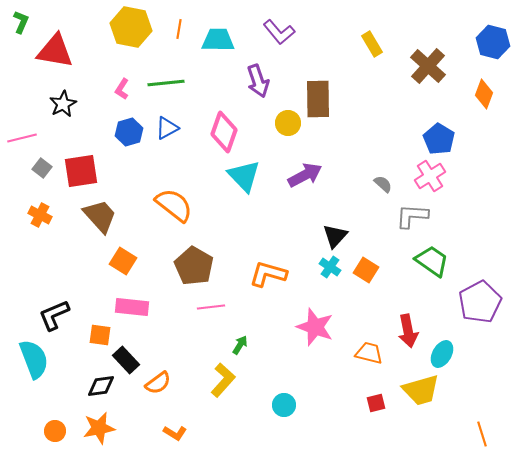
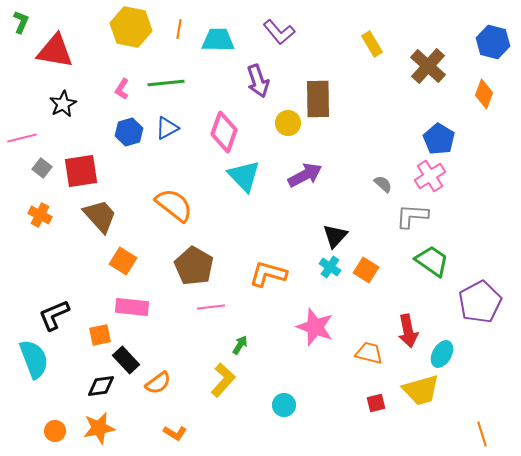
orange square at (100, 335): rotated 20 degrees counterclockwise
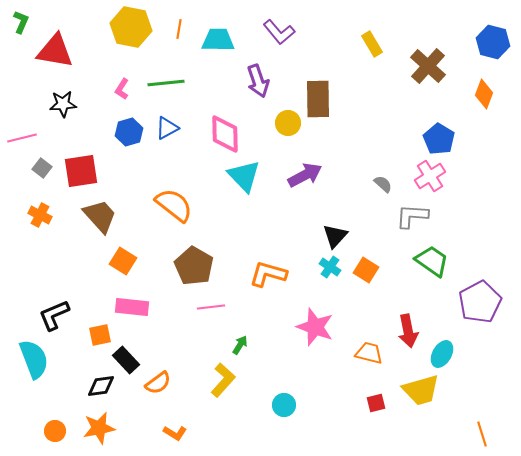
black star at (63, 104): rotated 24 degrees clockwise
pink diamond at (224, 132): moved 1 px right, 2 px down; rotated 21 degrees counterclockwise
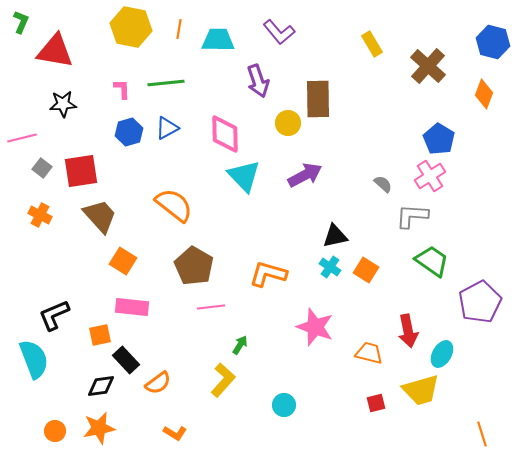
pink L-shape at (122, 89): rotated 145 degrees clockwise
black triangle at (335, 236): rotated 36 degrees clockwise
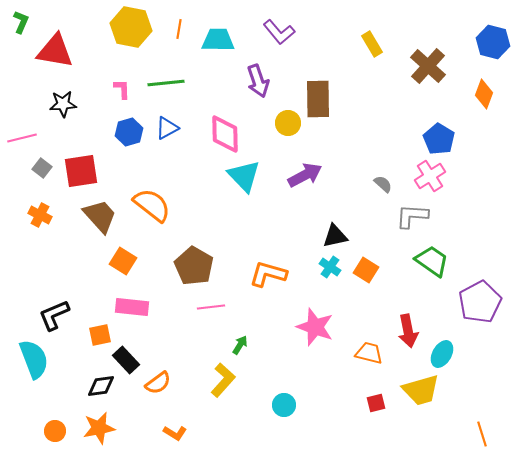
orange semicircle at (174, 205): moved 22 px left
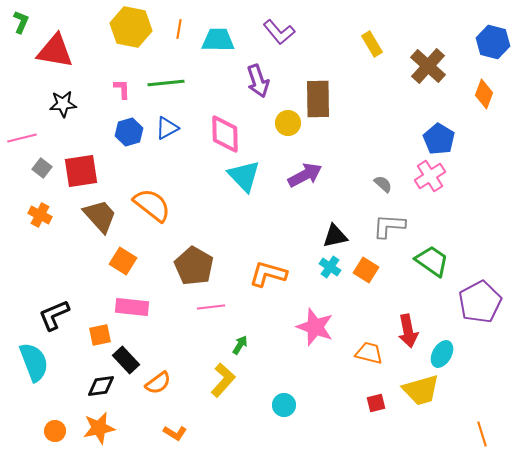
gray L-shape at (412, 216): moved 23 px left, 10 px down
cyan semicircle at (34, 359): moved 3 px down
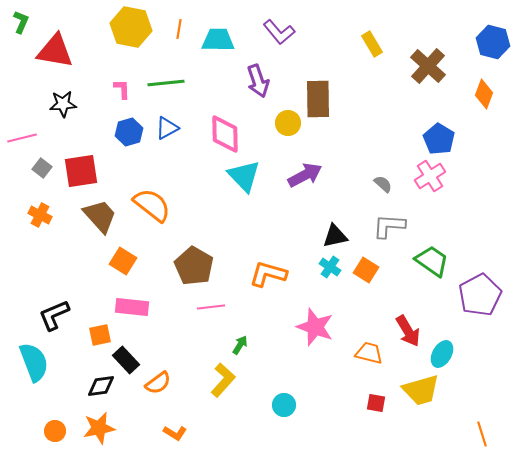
purple pentagon at (480, 302): moved 7 px up
red arrow at (408, 331): rotated 20 degrees counterclockwise
red square at (376, 403): rotated 24 degrees clockwise
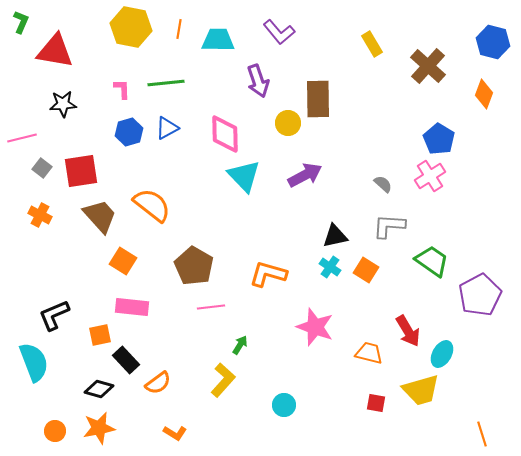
black diamond at (101, 386): moved 2 px left, 3 px down; rotated 24 degrees clockwise
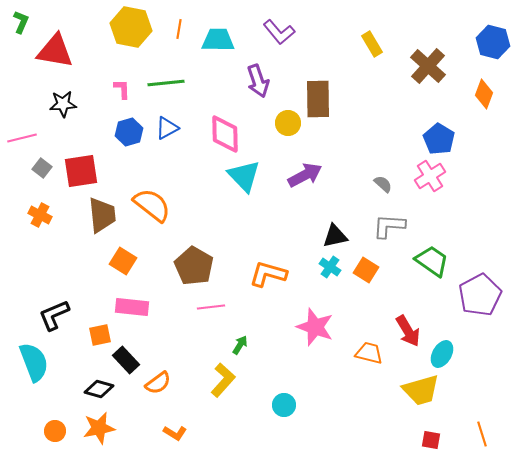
brown trapezoid at (100, 216): moved 2 px right, 1 px up; rotated 36 degrees clockwise
red square at (376, 403): moved 55 px right, 37 px down
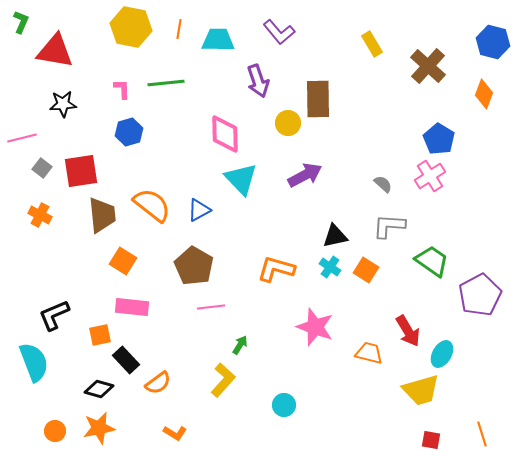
blue triangle at (167, 128): moved 32 px right, 82 px down
cyan triangle at (244, 176): moved 3 px left, 3 px down
orange L-shape at (268, 274): moved 8 px right, 5 px up
